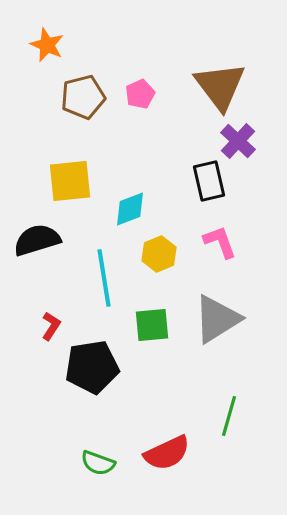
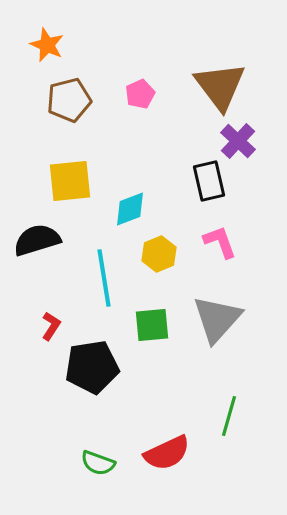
brown pentagon: moved 14 px left, 3 px down
gray triangle: rotated 16 degrees counterclockwise
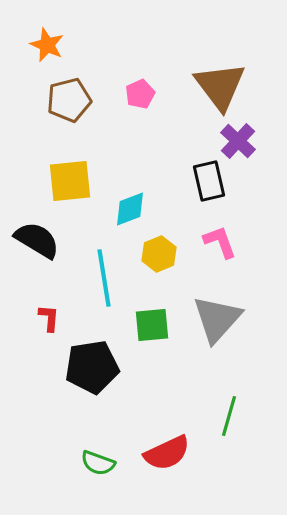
black semicircle: rotated 48 degrees clockwise
red L-shape: moved 2 px left, 8 px up; rotated 28 degrees counterclockwise
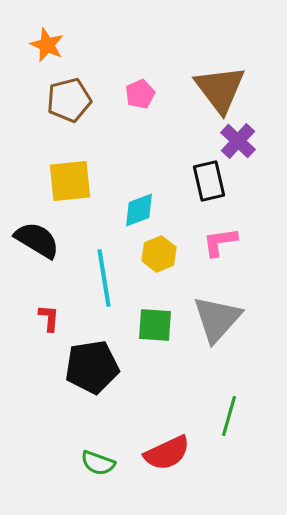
brown triangle: moved 3 px down
cyan diamond: moved 9 px right, 1 px down
pink L-shape: rotated 78 degrees counterclockwise
green square: moved 3 px right; rotated 9 degrees clockwise
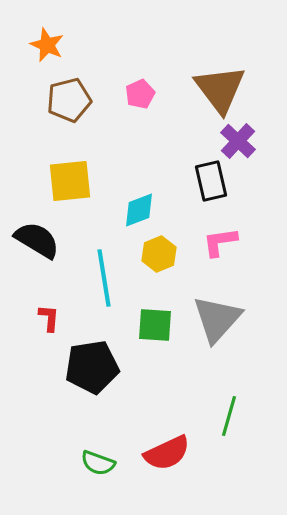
black rectangle: moved 2 px right
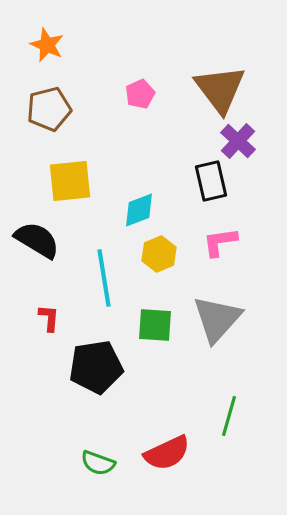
brown pentagon: moved 20 px left, 9 px down
black pentagon: moved 4 px right
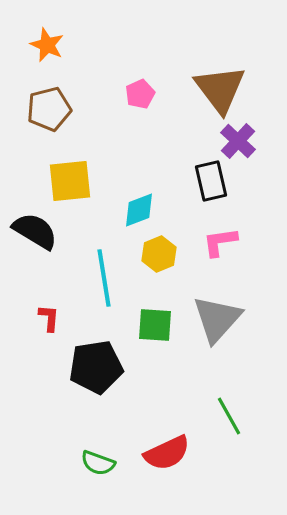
black semicircle: moved 2 px left, 9 px up
green line: rotated 45 degrees counterclockwise
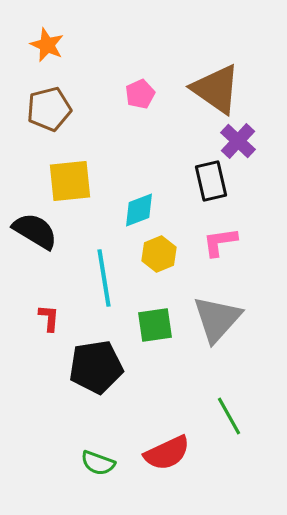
brown triangle: moved 4 px left; rotated 18 degrees counterclockwise
green square: rotated 12 degrees counterclockwise
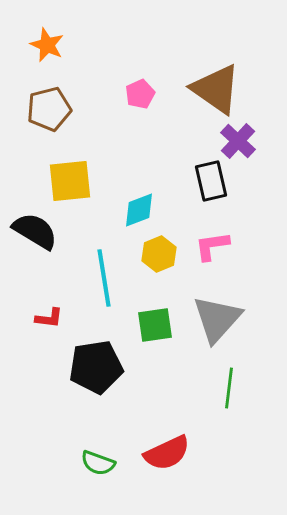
pink L-shape: moved 8 px left, 4 px down
red L-shape: rotated 92 degrees clockwise
green line: moved 28 px up; rotated 36 degrees clockwise
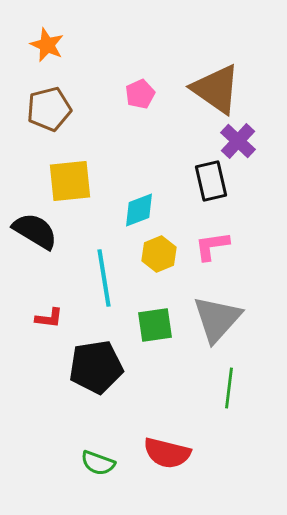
red semicircle: rotated 39 degrees clockwise
